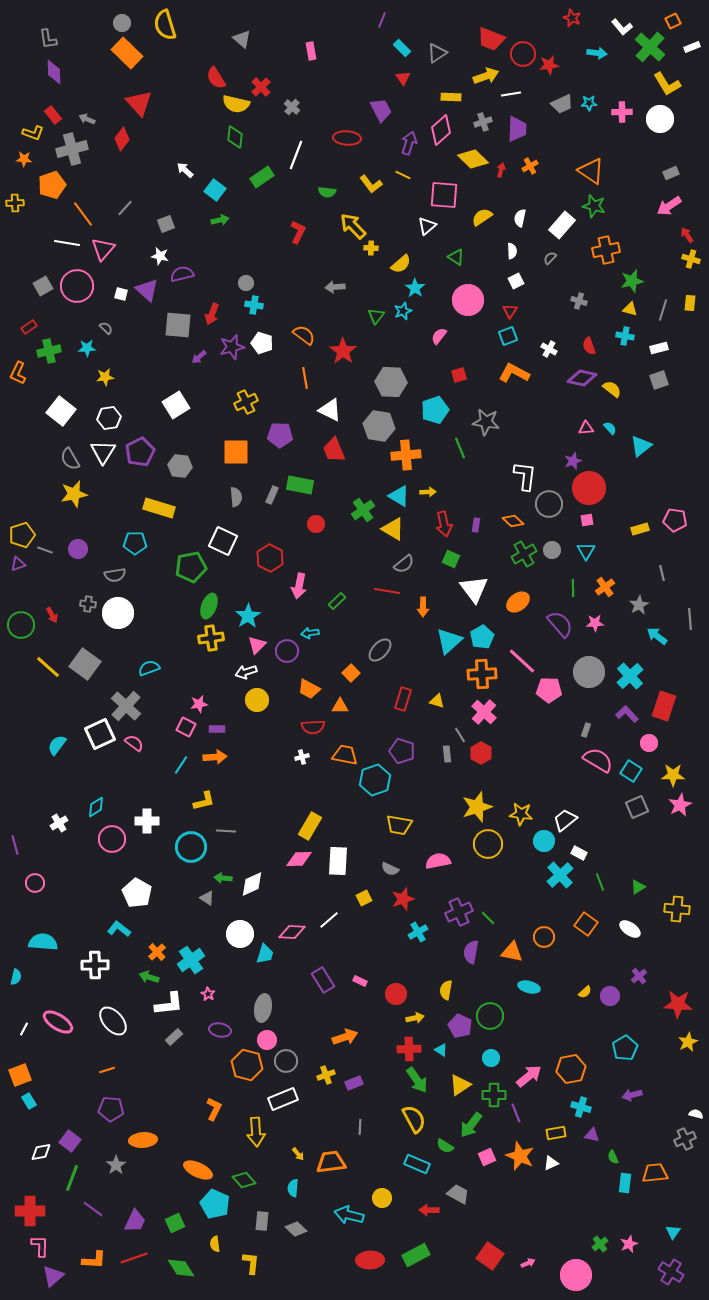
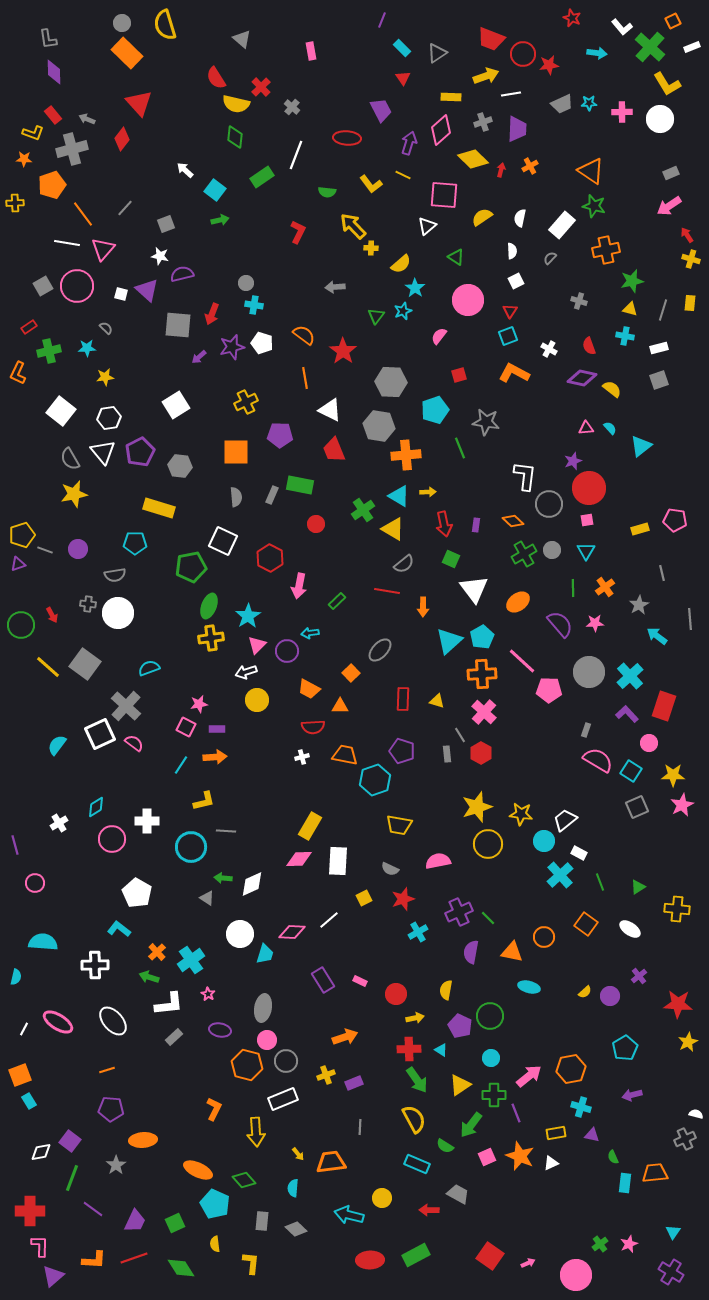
white triangle at (103, 452): rotated 12 degrees counterclockwise
red rectangle at (403, 699): rotated 15 degrees counterclockwise
pink star at (680, 805): moved 2 px right
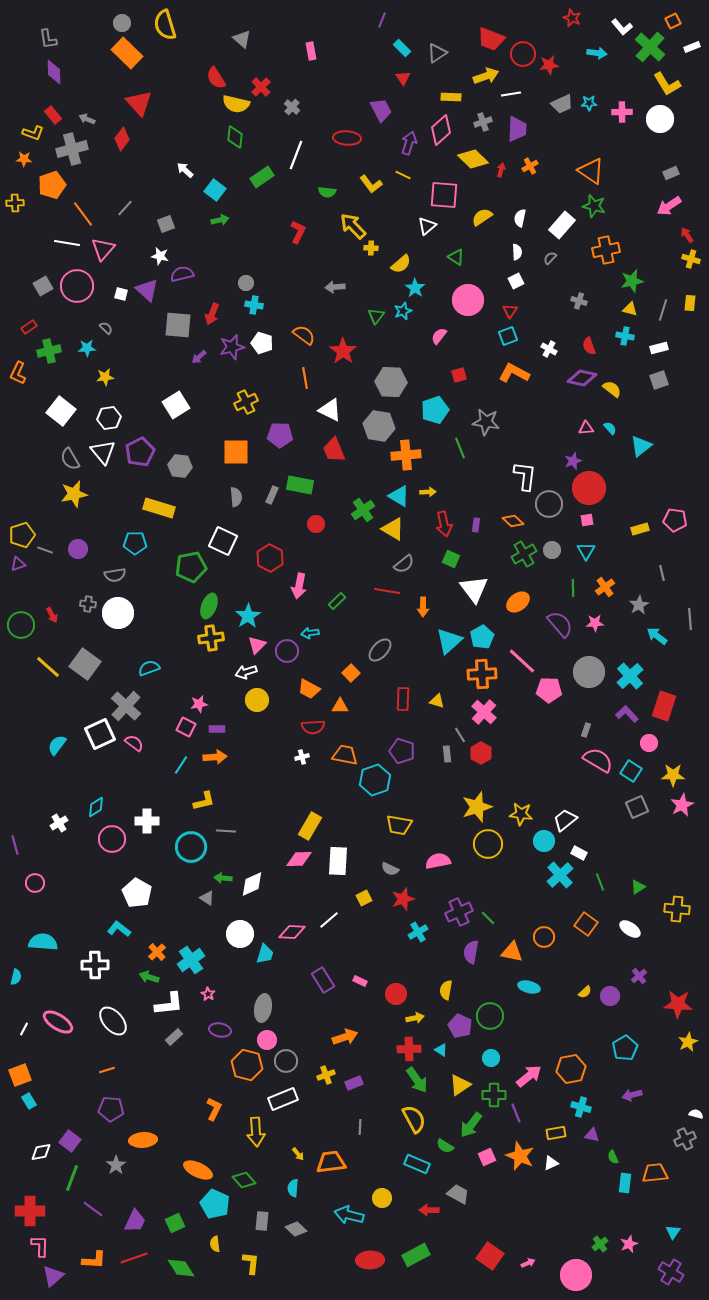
white semicircle at (512, 251): moved 5 px right, 1 px down
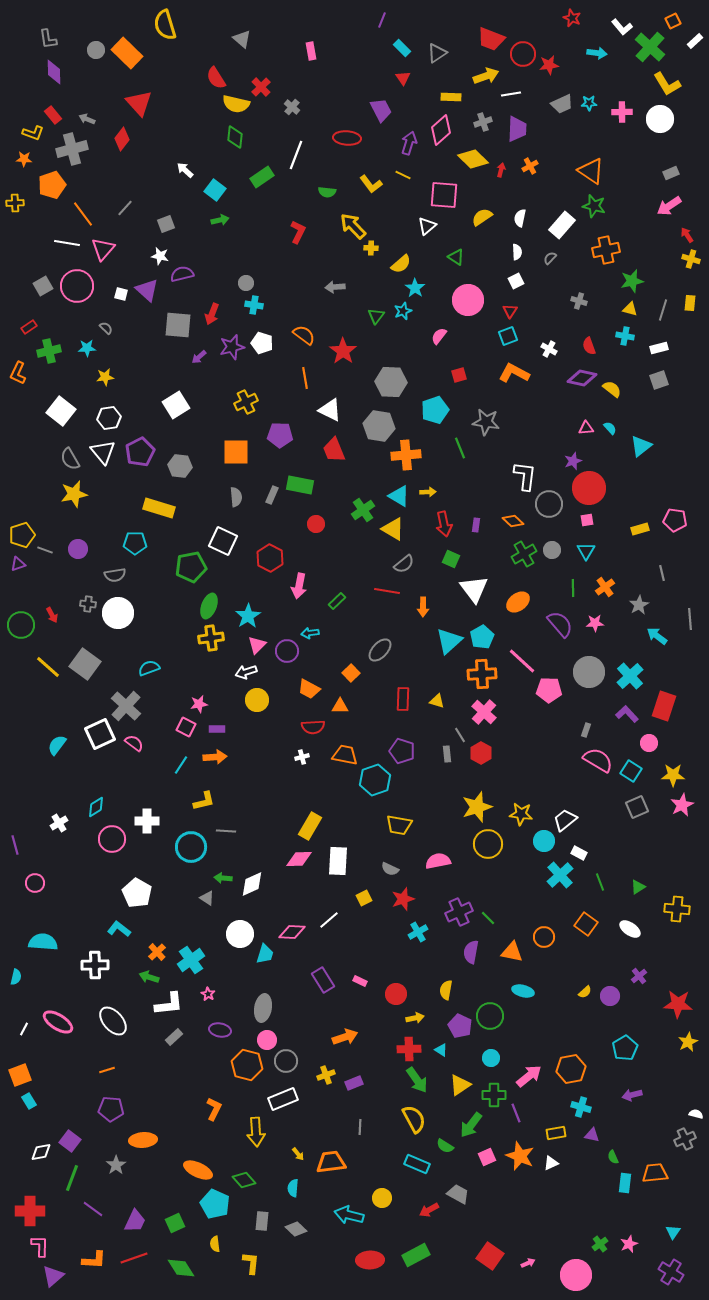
gray circle at (122, 23): moved 26 px left, 27 px down
white rectangle at (692, 47): moved 3 px right, 6 px up; rotated 21 degrees counterclockwise
cyan ellipse at (529, 987): moved 6 px left, 4 px down
red arrow at (429, 1210): rotated 30 degrees counterclockwise
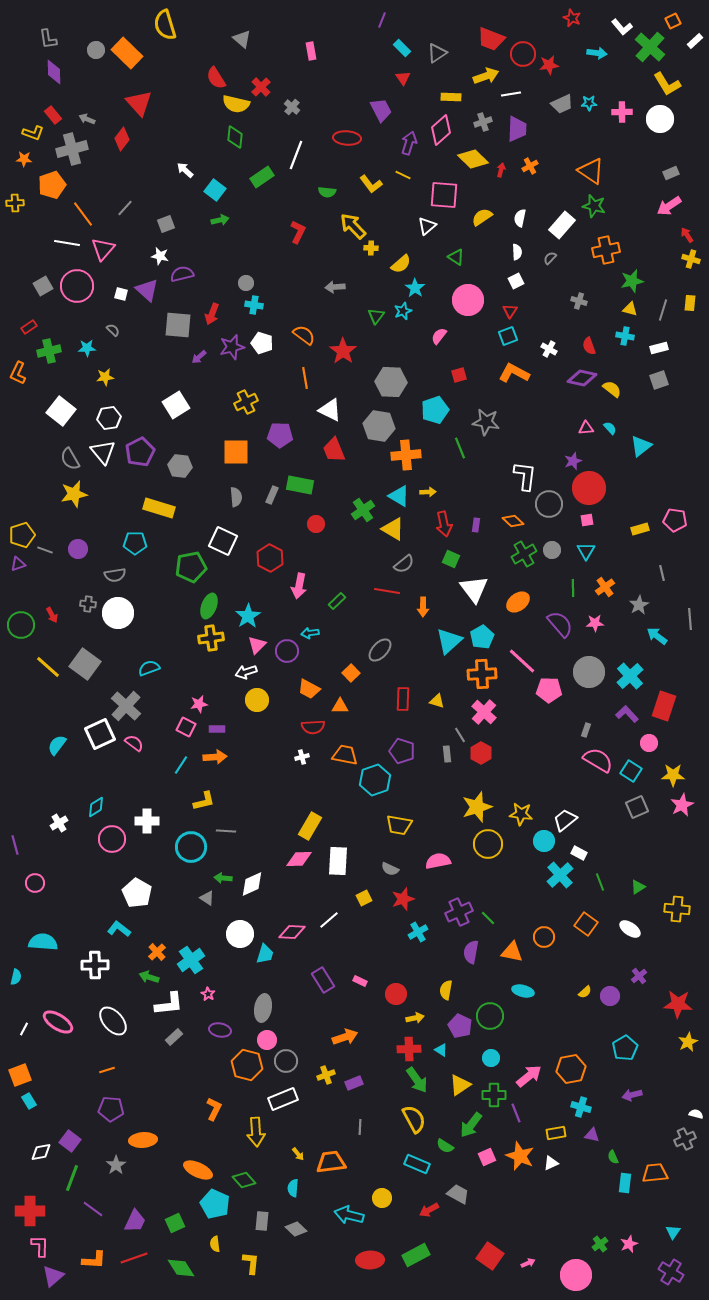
gray semicircle at (106, 328): moved 7 px right, 2 px down
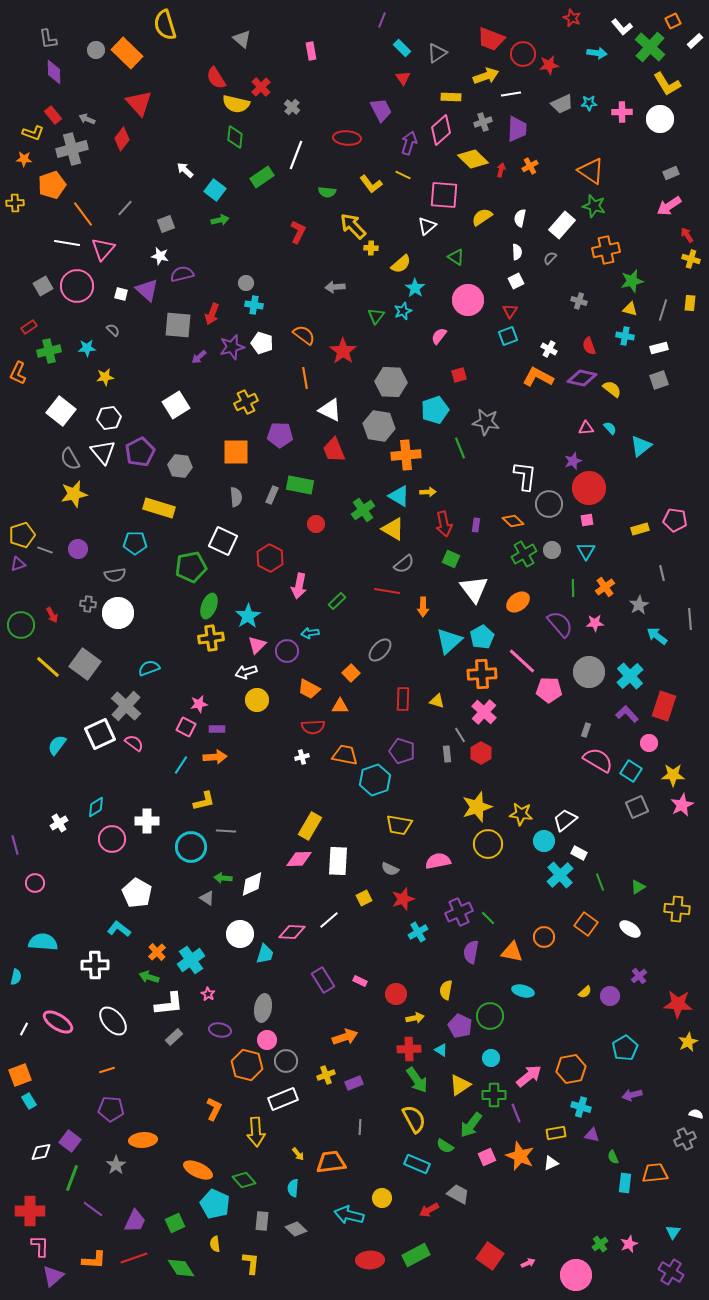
orange L-shape at (514, 373): moved 24 px right, 4 px down
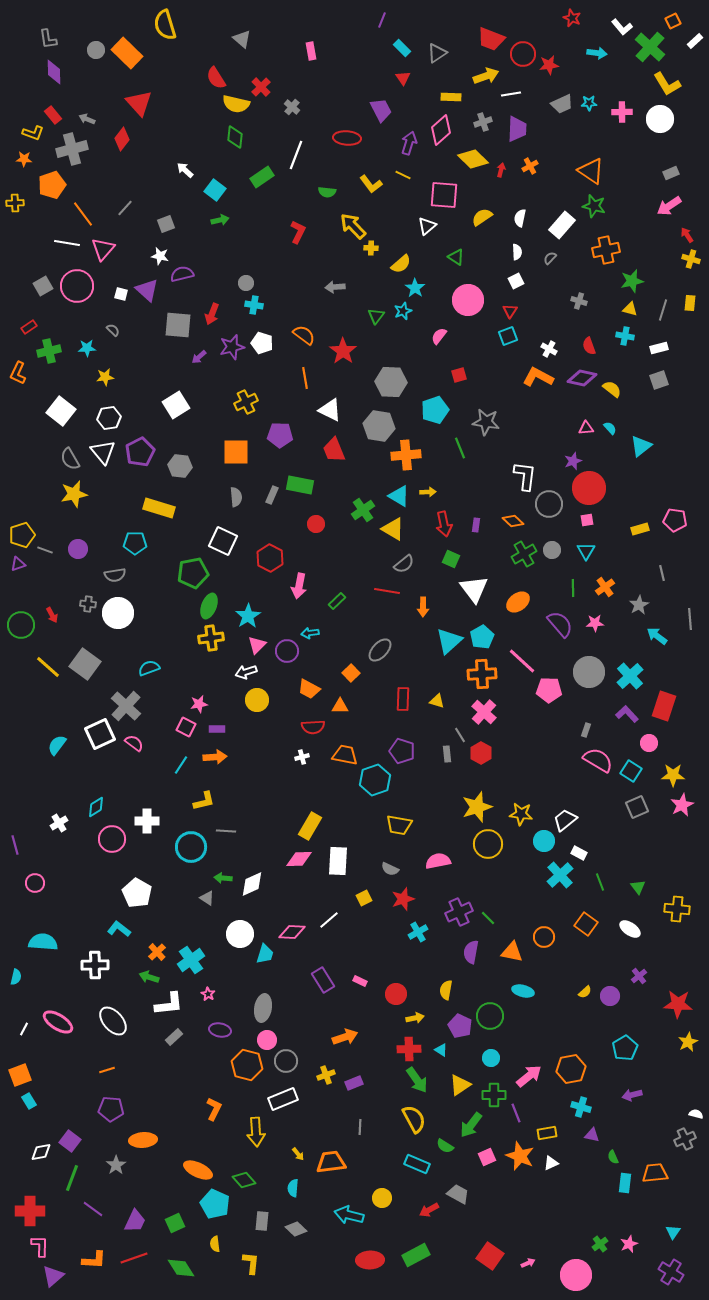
green pentagon at (191, 567): moved 2 px right, 6 px down
green triangle at (638, 887): rotated 35 degrees counterclockwise
yellow rectangle at (556, 1133): moved 9 px left
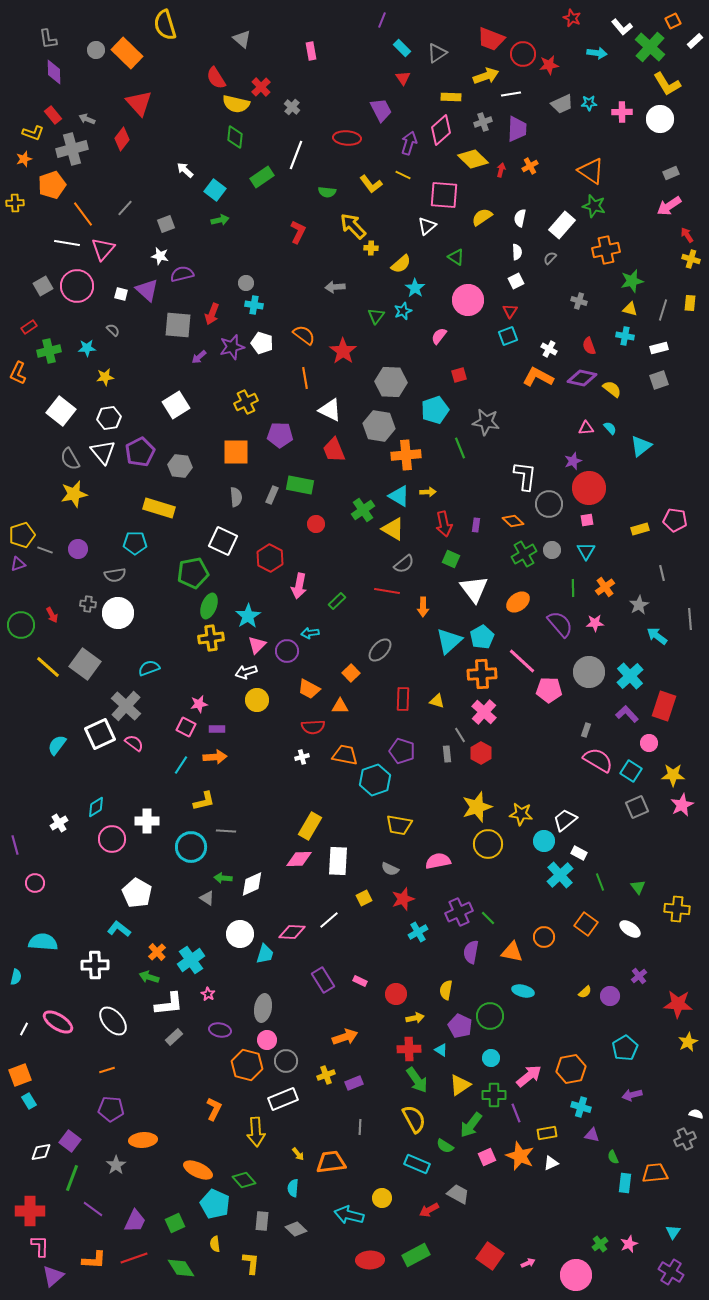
orange star at (24, 159): rotated 21 degrees counterclockwise
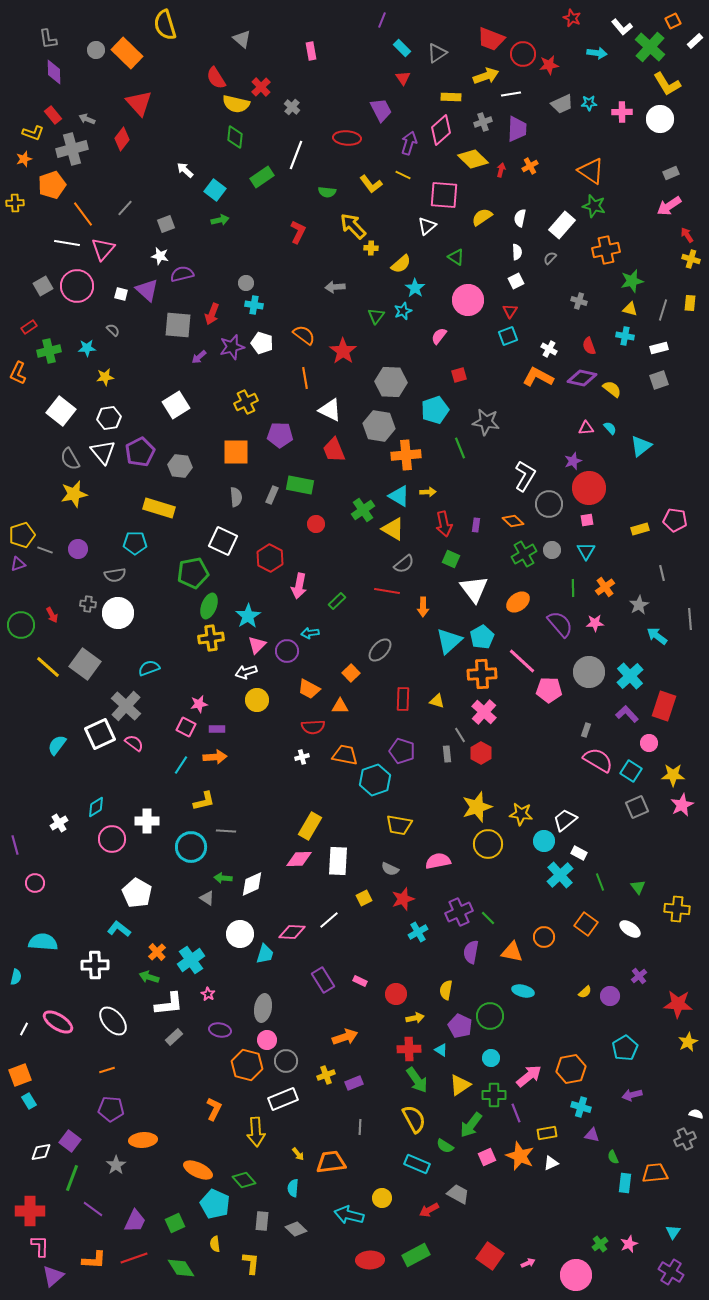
white L-shape at (525, 476): rotated 24 degrees clockwise
